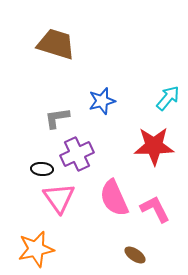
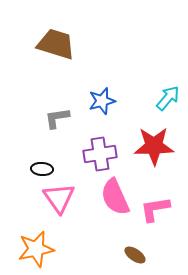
purple cross: moved 23 px right; rotated 16 degrees clockwise
pink semicircle: moved 1 px right, 1 px up
pink L-shape: rotated 72 degrees counterclockwise
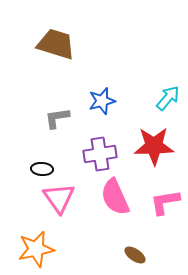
pink L-shape: moved 10 px right, 7 px up
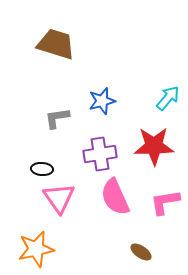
brown ellipse: moved 6 px right, 3 px up
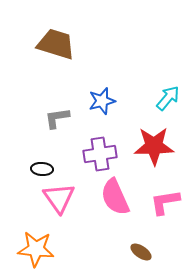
orange star: rotated 18 degrees clockwise
